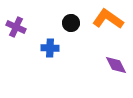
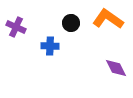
blue cross: moved 2 px up
purple diamond: moved 3 px down
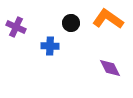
purple diamond: moved 6 px left
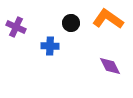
purple diamond: moved 2 px up
